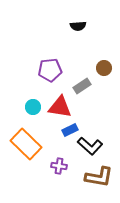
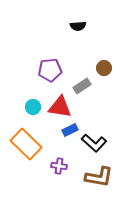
black L-shape: moved 4 px right, 3 px up
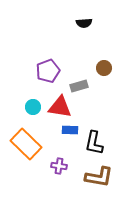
black semicircle: moved 6 px right, 3 px up
purple pentagon: moved 2 px left, 1 px down; rotated 15 degrees counterclockwise
gray rectangle: moved 3 px left; rotated 18 degrees clockwise
blue rectangle: rotated 28 degrees clockwise
black L-shape: rotated 60 degrees clockwise
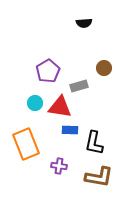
purple pentagon: rotated 10 degrees counterclockwise
cyan circle: moved 2 px right, 4 px up
orange rectangle: rotated 24 degrees clockwise
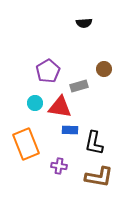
brown circle: moved 1 px down
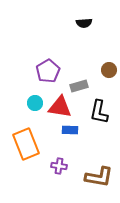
brown circle: moved 5 px right, 1 px down
black L-shape: moved 5 px right, 31 px up
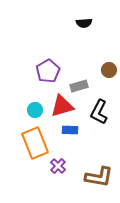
cyan circle: moved 7 px down
red triangle: moved 2 px right, 1 px up; rotated 25 degrees counterclockwise
black L-shape: rotated 15 degrees clockwise
orange rectangle: moved 9 px right, 1 px up
purple cross: moved 1 px left; rotated 35 degrees clockwise
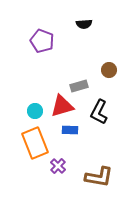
black semicircle: moved 1 px down
purple pentagon: moved 6 px left, 30 px up; rotated 20 degrees counterclockwise
cyan circle: moved 1 px down
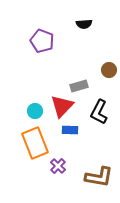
red triangle: rotated 30 degrees counterclockwise
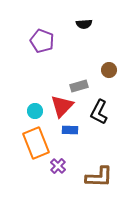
orange rectangle: moved 1 px right
brown L-shape: rotated 8 degrees counterclockwise
